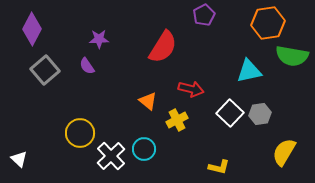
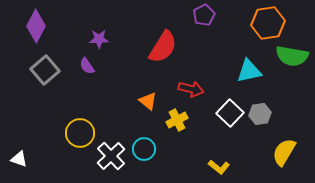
purple diamond: moved 4 px right, 3 px up
white triangle: rotated 24 degrees counterclockwise
yellow L-shape: rotated 25 degrees clockwise
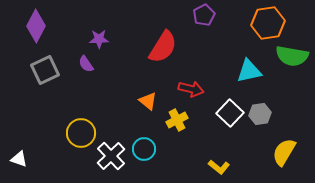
purple semicircle: moved 1 px left, 2 px up
gray square: rotated 16 degrees clockwise
yellow circle: moved 1 px right
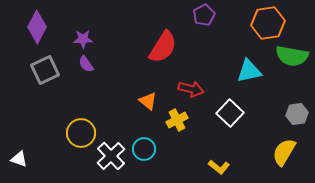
purple diamond: moved 1 px right, 1 px down
purple star: moved 16 px left
gray hexagon: moved 37 px right
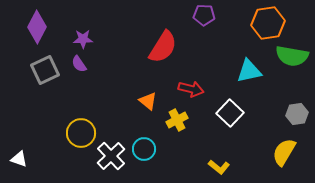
purple pentagon: rotated 30 degrees clockwise
purple semicircle: moved 7 px left
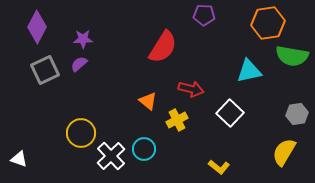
purple semicircle: rotated 84 degrees clockwise
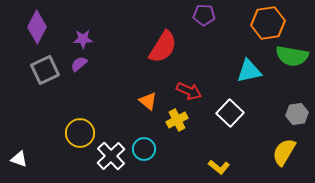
red arrow: moved 2 px left, 2 px down; rotated 10 degrees clockwise
yellow circle: moved 1 px left
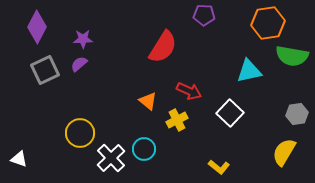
white cross: moved 2 px down
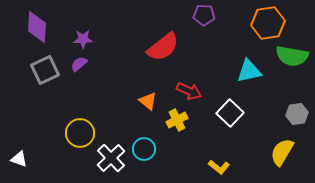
purple diamond: rotated 24 degrees counterclockwise
red semicircle: rotated 20 degrees clockwise
yellow semicircle: moved 2 px left
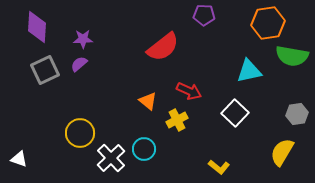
white square: moved 5 px right
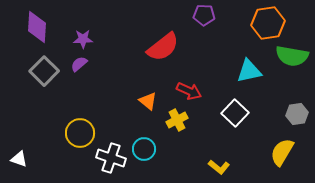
gray square: moved 1 px left, 1 px down; rotated 20 degrees counterclockwise
white cross: rotated 28 degrees counterclockwise
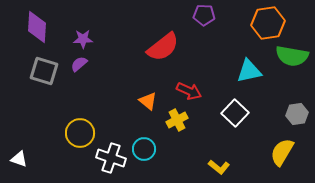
gray square: rotated 28 degrees counterclockwise
